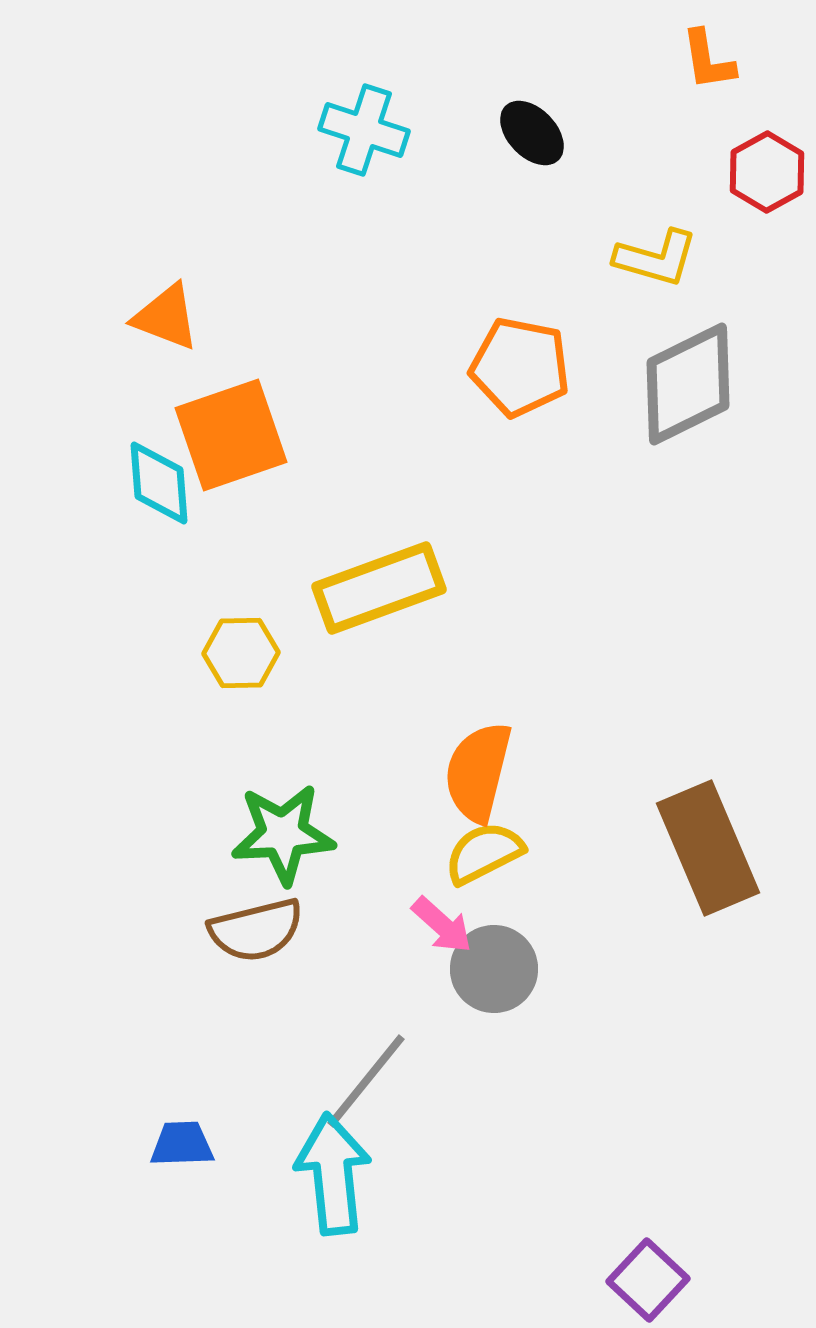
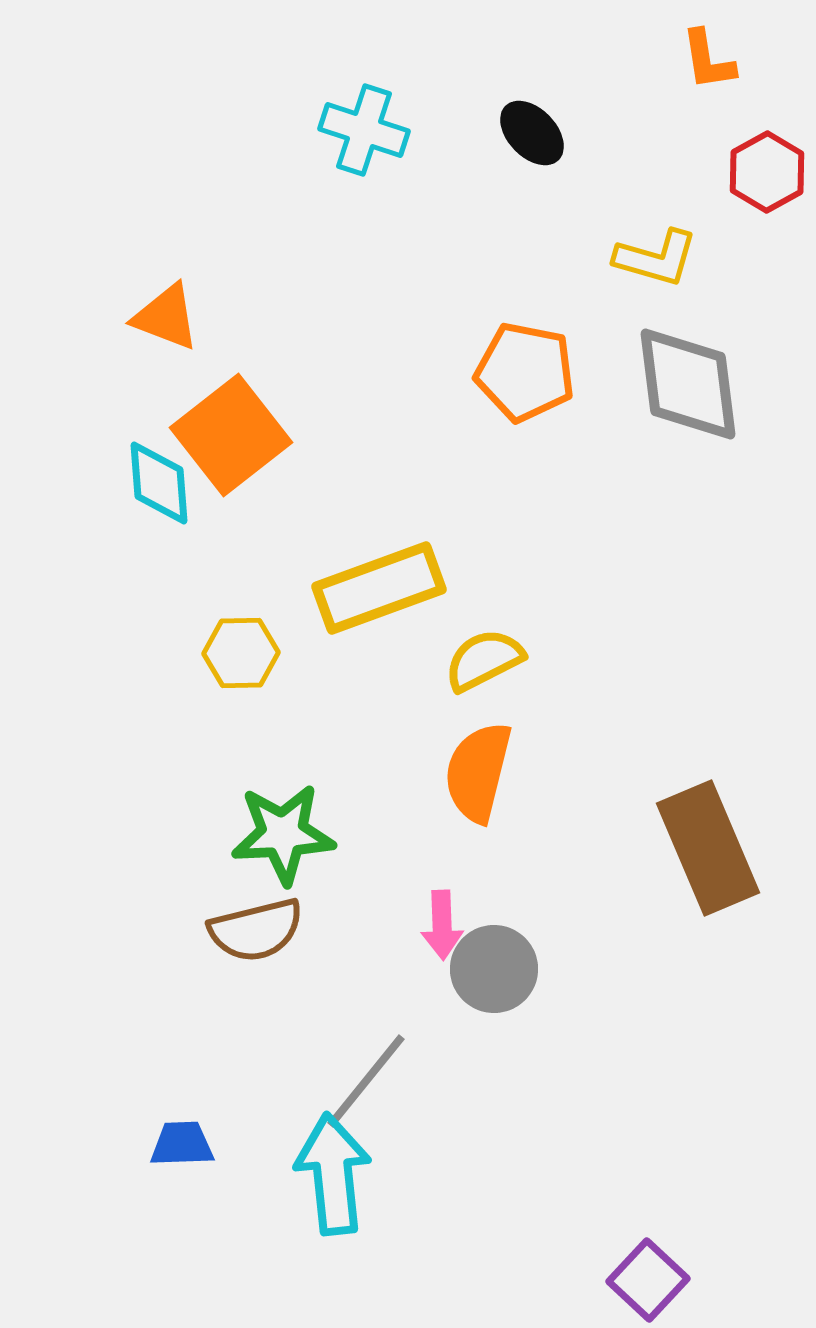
orange pentagon: moved 5 px right, 5 px down
gray diamond: rotated 71 degrees counterclockwise
orange square: rotated 19 degrees counterclockwise
yellow semicircle: moved 193 px up
pink arrow: rotated 46 degrees clockwise
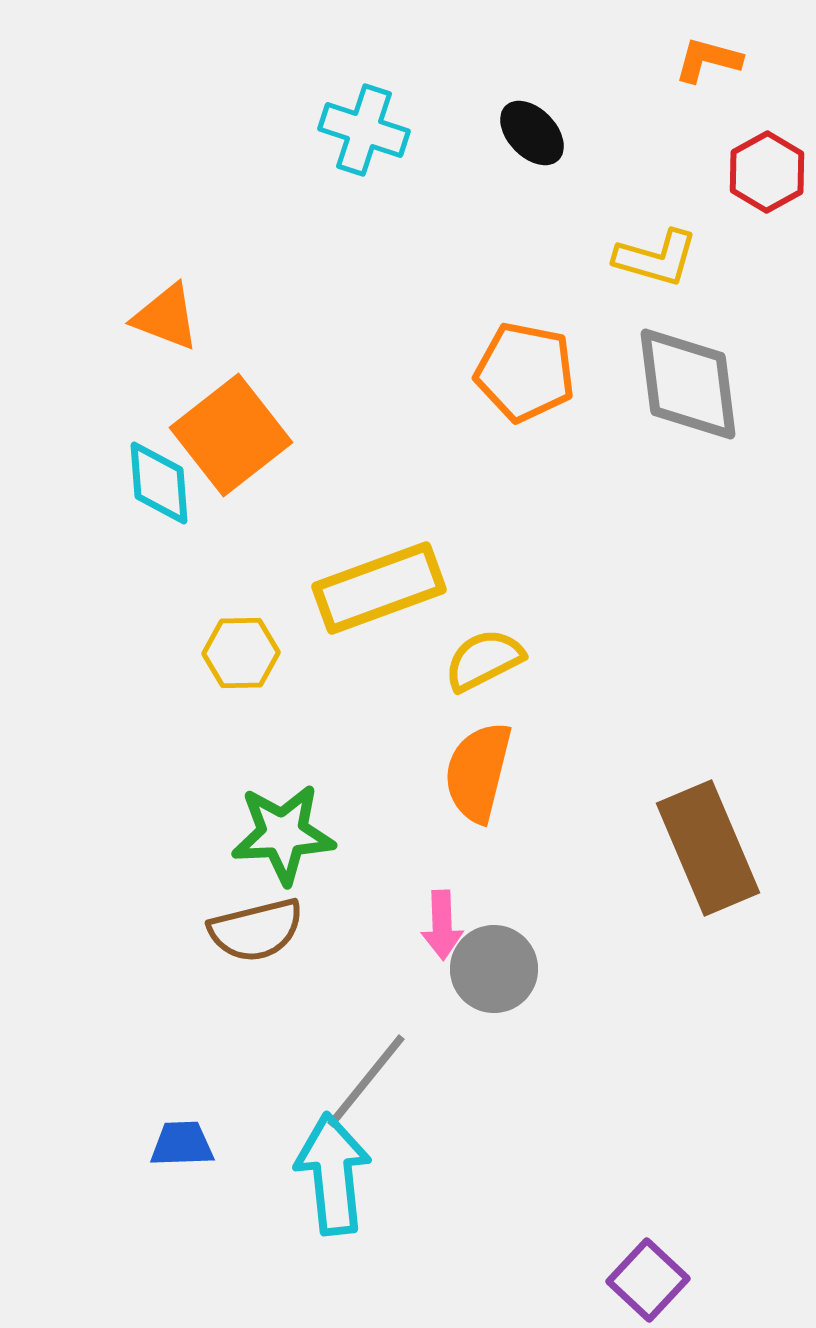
orange L-shape: rotated 114 degrees clockwise
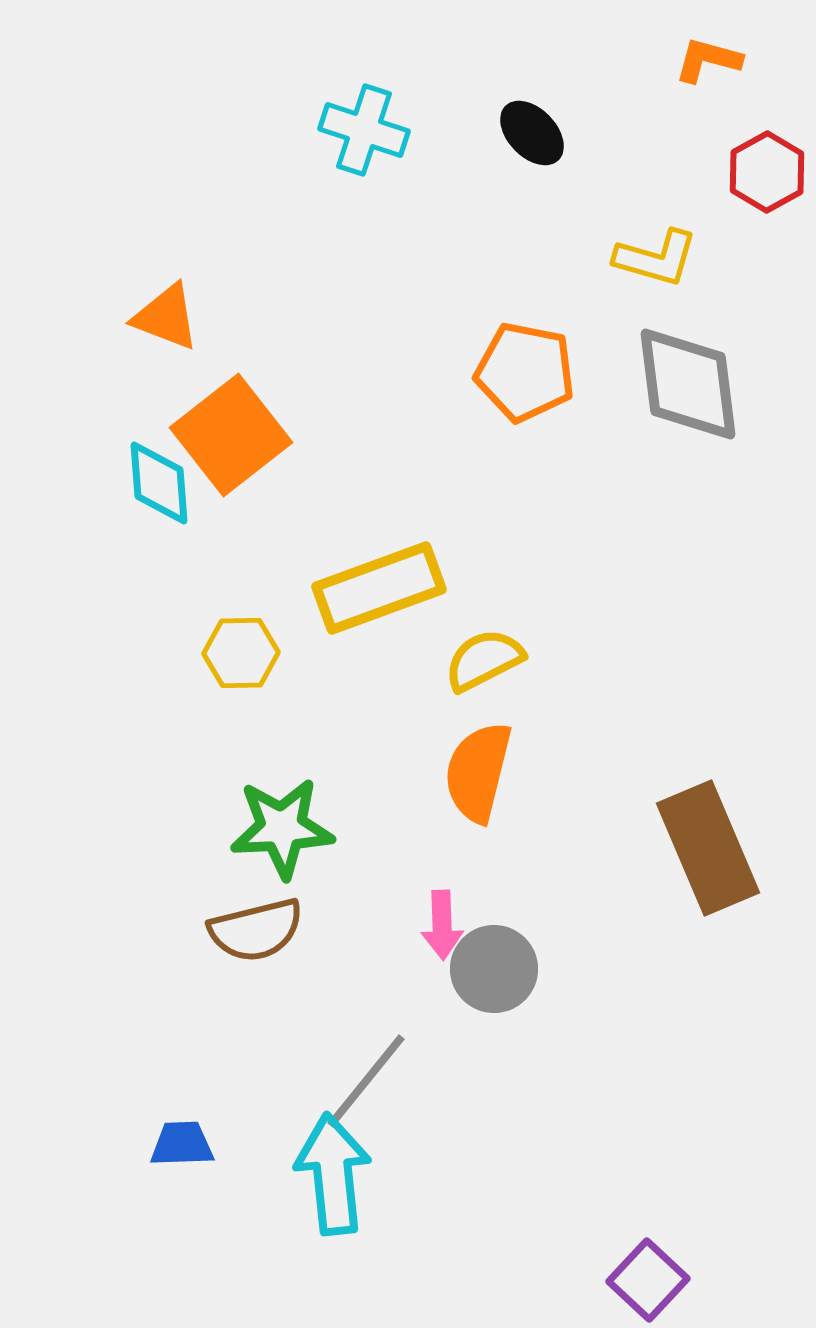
green star: moved 1 px left, 6 px up
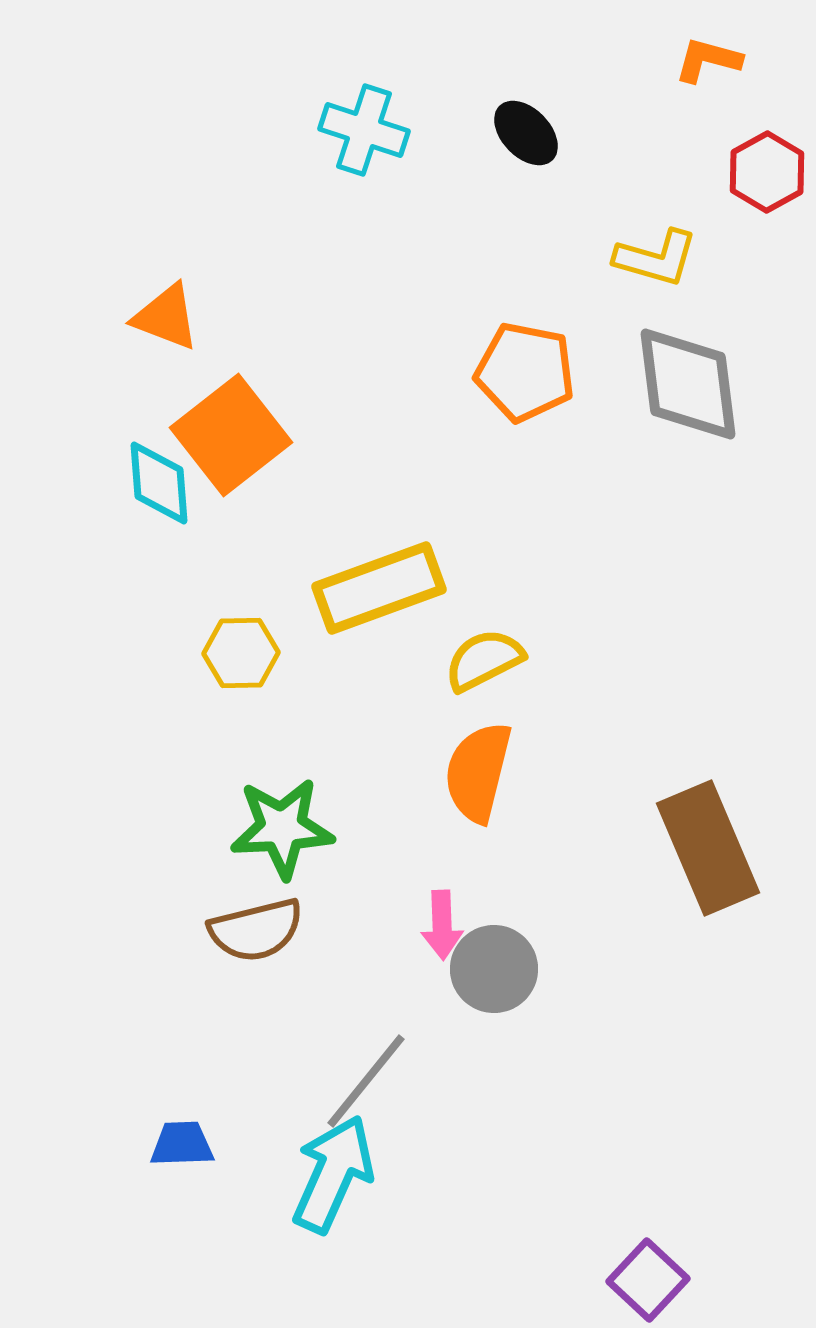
black ellipse: moved 6 px left
cyan arrow: rotated 30 degrees clockwise
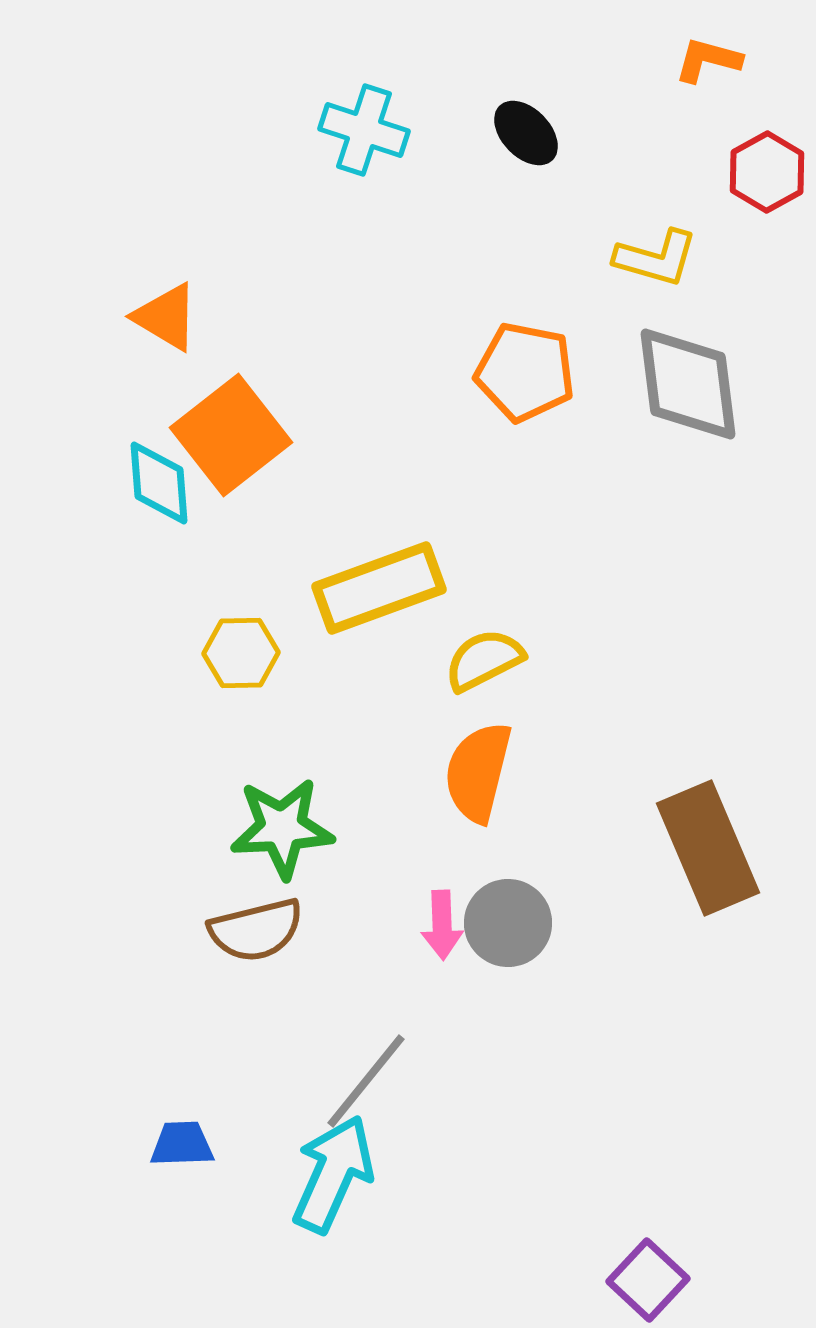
orange triangle: rotated 10 degrees clockwise
gray circle: moved 14 px right, 46 px up
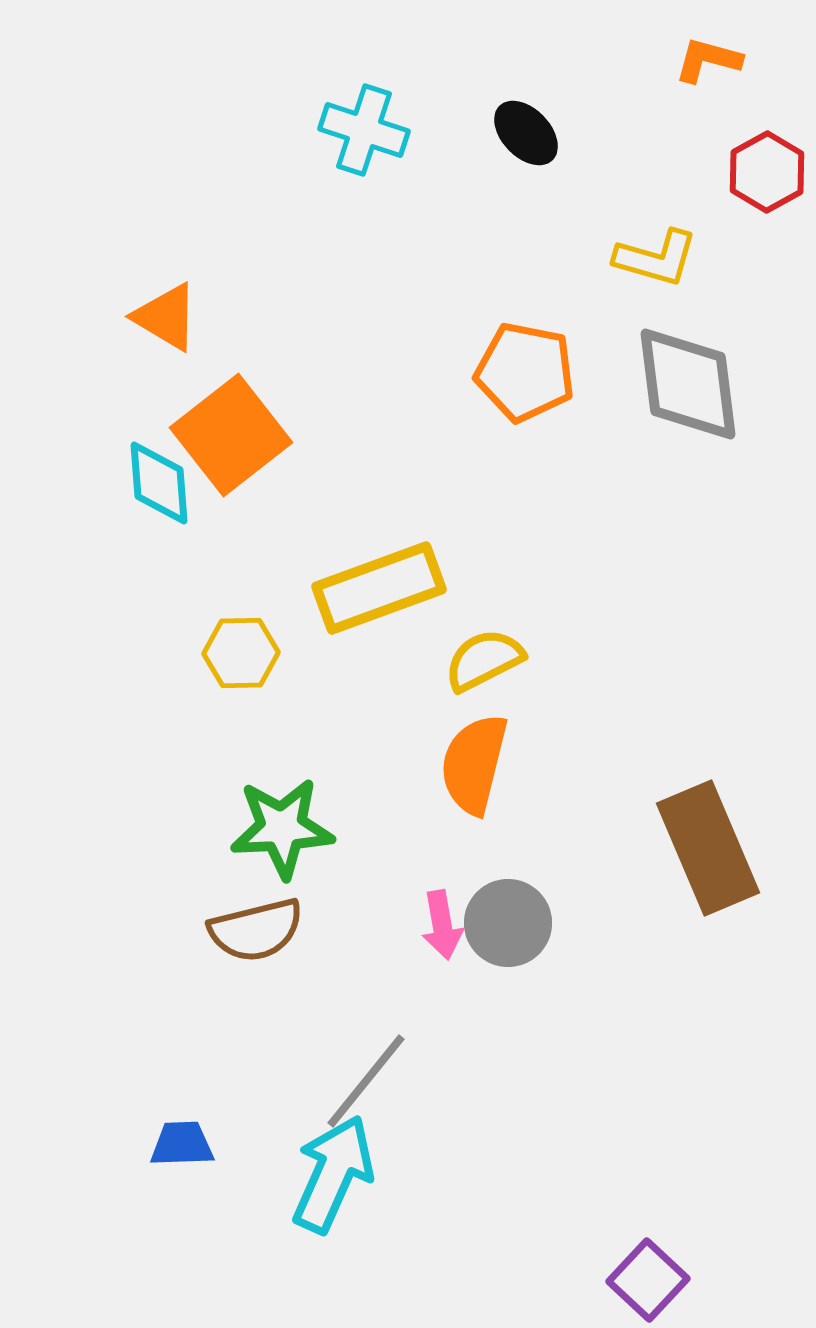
orange semicircle: moved 4 px left, 8 px up
pink arrow: rotated 8 degrees counterclockwise
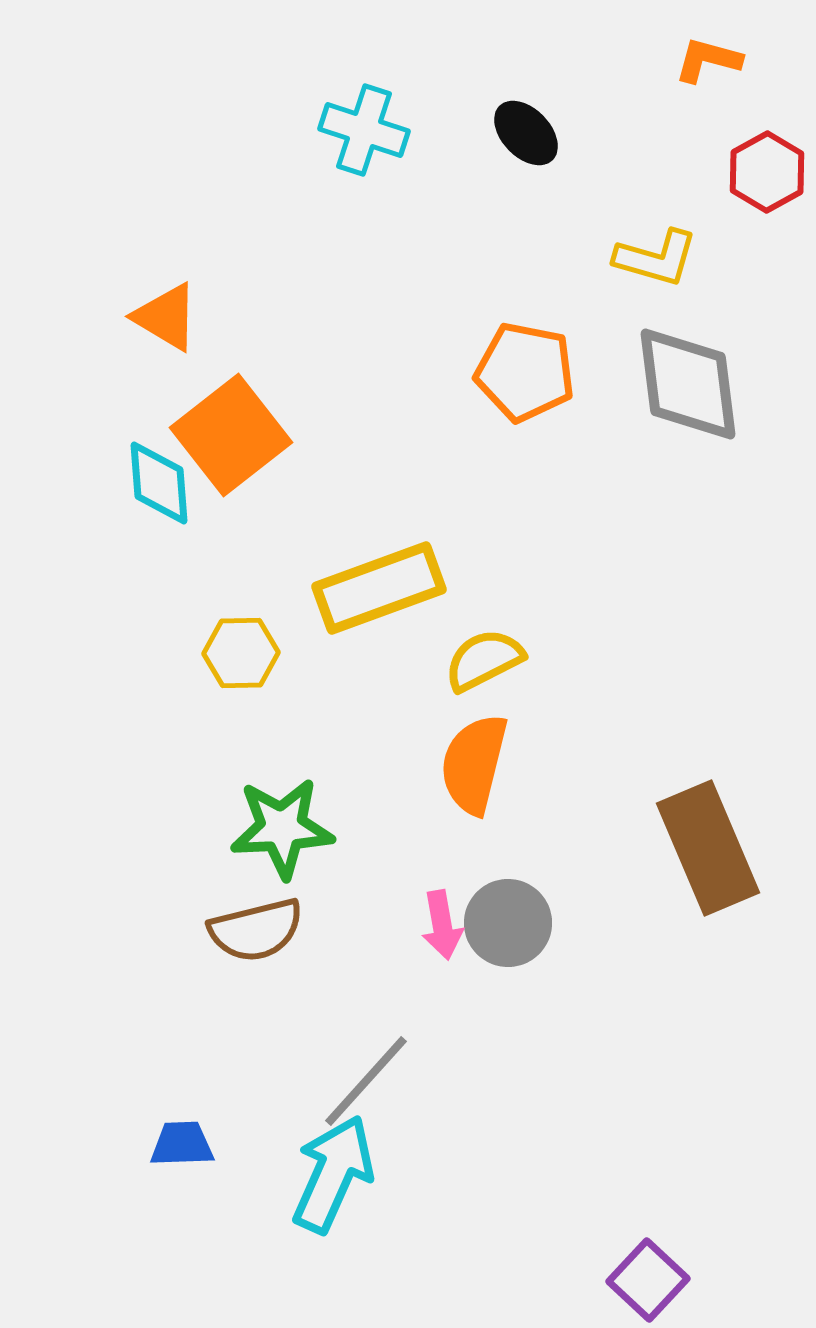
gray line: rotated 3 degrees clockwise
